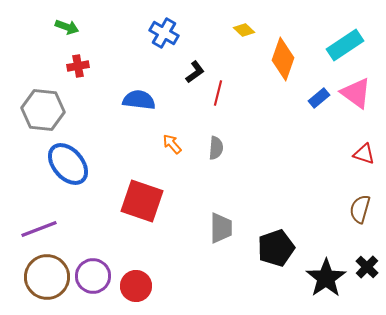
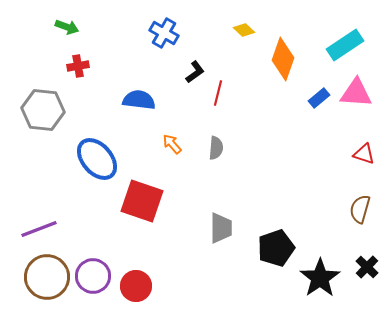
pink triangle: rotated 32 degrees counterclockwise
blue ellipse: moved 29 px right, 5 px up
black star: moved 6 px left
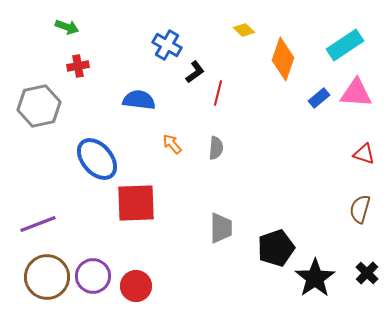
blue cross: moved 3 px right, 12 px down
gray hexagon: moved 4 px left, 4 px up; rotated 18 degrees counterclockwise
red square: moved 6 px left, 2 px down; rotated 21 degrees counterclockwise
purple line: moved 1 px left, 5 px up
black cross: moved 6 px down
black star: moved 5 px left
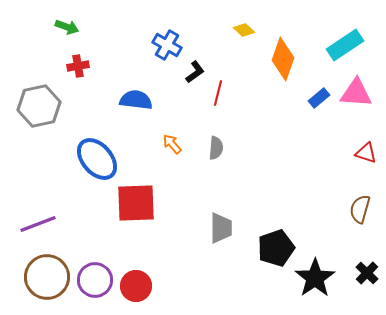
blue semicircle: moved 3 px left
red triangle: moved 2 px right, 1 px up
purple circle: moved 2 px right, 4 px down
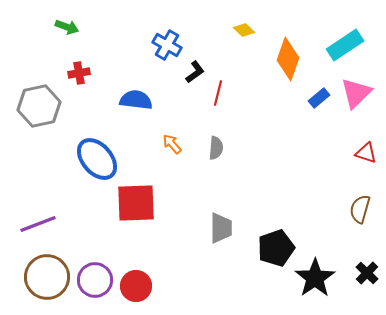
orange diamond: moved 5 px right
red cross: moved 1 px right, 7 px down
pink triangle: rotated 48 degrees counterclockwise
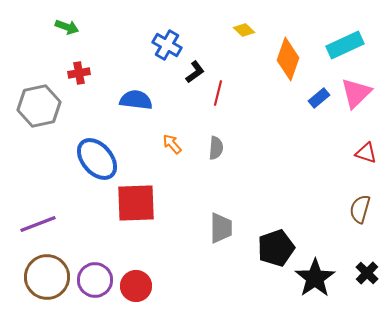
cyan rectangle: rotated 9 degrees clockwise
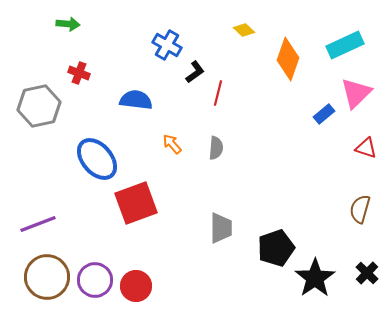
green arrow: moved 1 px right, 3 px up; rotated 15 degrees counterclockwise
red cross: rotated 30 degrees clockwise
blue rectangle: moved 5 px right, 16 px down
red triangle: moved 5 px up
red square: rotated 18 degrees counterclockwise
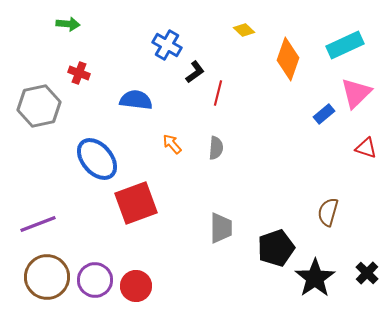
brown semicircle: moved 32 px left, 3 px down
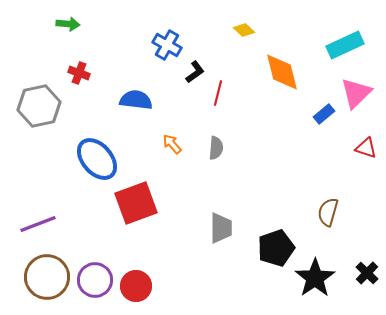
orange diamond: moved 6 px left, 13 px down; rotated 33 degrees counterclockwise
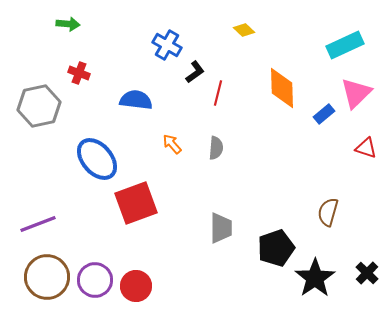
orange diamond: moved 16 px down; rotated 12 degrees clockwise
